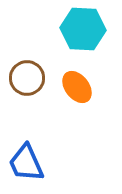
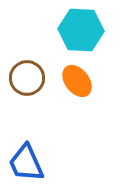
cyan hexagon: moved 2 px left, 1 px down
orange ellipse: moved 6 px up
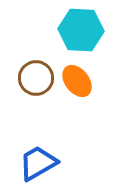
brown circle: moved 9 px right
blue trapezoid: moved 12 px right; rotated 84 degrees clockwise
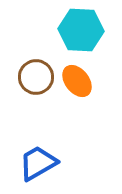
brown circle: moved 1 px up
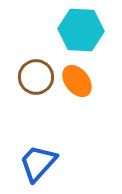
blue trapezoid: rotated 18 degrees counterclockwise
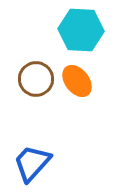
brown circle: moved 2 px down
blue trapezoid: moved 6 px left
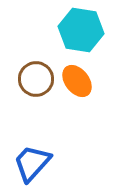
cyan hexagon: rotated 6 degrees clockwise
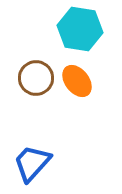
cyan hexagon: moved 1 px left, 1 px up
brown circle: moved 1 px up
